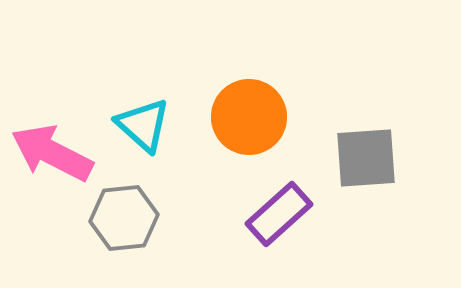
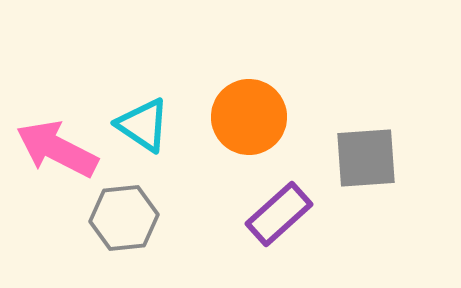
cyan triangle: rotated 8 degrees counterclockwise
pink arrow: moved 5 px right, 4 px up
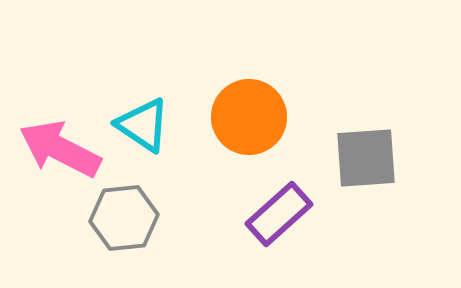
pink arrow: moved 3 px right
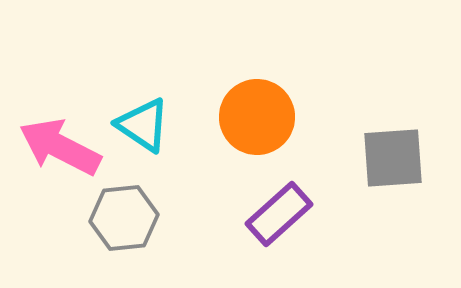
orange circle: moved 8 px right
pink arrow: moved 2 px up
gray square: moved 27 px right
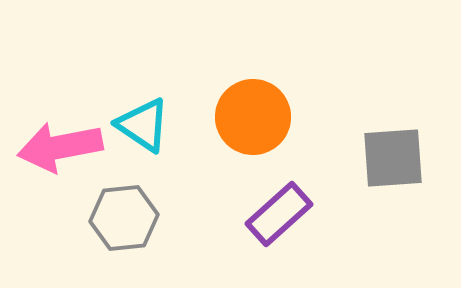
orange circle: moved 4 px left
pink arrow: rotated 38 degrees counterclockwise
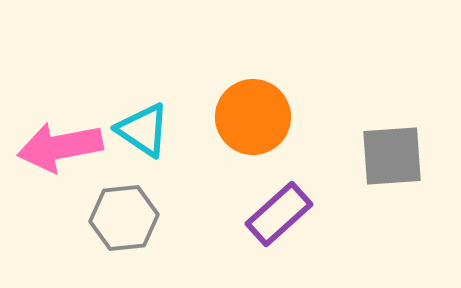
cyan triangle: moved 5 px down
gray square: moved 1 px left, 2 px up
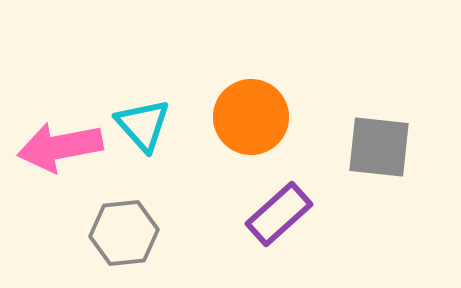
orange circle: moved 2 px left
cyan triangle: moved 5 px up; rotated 14 degrees clockwise
gray square: moved 13 px left, 9 px up; rotated 10 degrees clockwise
gray hexagon: moved 15 px down
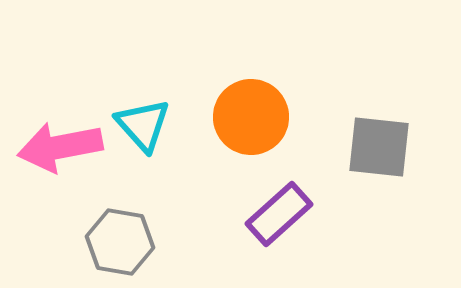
gray hexagon: moved 4 px left, 9 px down; rotated 16 degrees clockwise
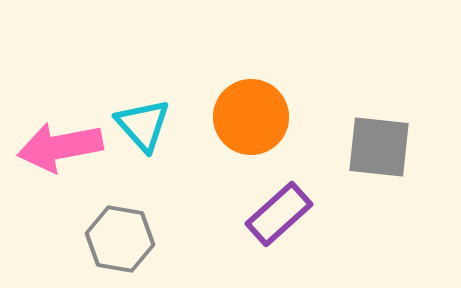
gray hexagon: moved 3 px up
